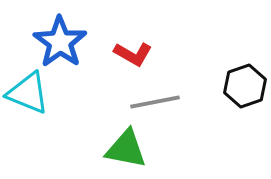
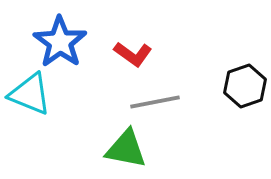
red L-shape: rotated 6 degrees clockwise
cyan triangle: moved 2 px right, 1 px down
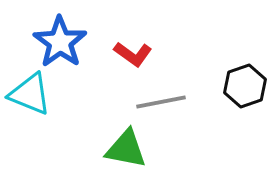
gray line: moved 6 px right
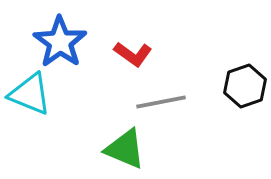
green triangle: moved 1 px left; rotated 12 degrees clockwise
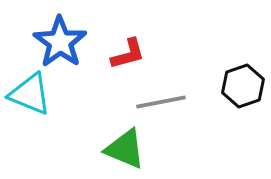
red L-shape: moved 5 px left; rotated 51 degrees counterclockwise
black hexagon: moved 2 px left
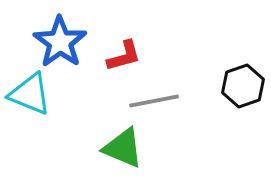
red L-shape: moved 4 px left, 2 px down
gray line: moved 7 px left, 1 px up
green triangle: moved 2 px left, 1 px up
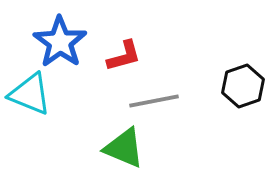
green triangle: moved 1 px right
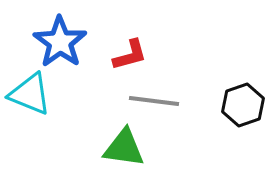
red L-shape: moved 6 px right, 1 px up
black hexagon: moved 19 px down
gray line: rotated 18 degrees clockwise
green triangle: rotated 15 degrees counterclockwise
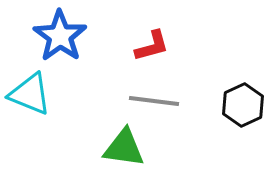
blue star: moved 6 px up
red L-shape: moved 22 px right, 9 px up
black hexagon: rotated 6 degrees counterclockwise
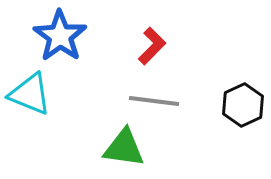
red L-shape: rotated 30 degrees counterclockwise
